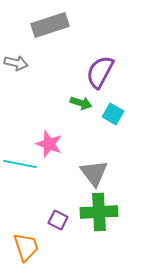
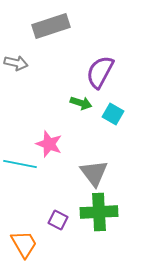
gray rectangle: moved 1 px right, 1 px down
orange trapezoid: moved 2 px left, 3 px up; rotated 12 degrees counterclockwise
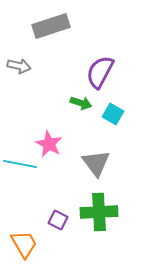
gray arrow: moved 3 px right, 3 px down
pink star: rotated 8 degrees clockwise
gray triangle: moved 2 px right, 10 px up
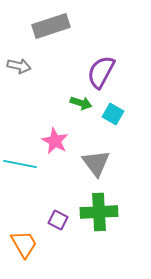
purple semicircle: moved 1 px right
pink star: moved 6 px right, 3 px up
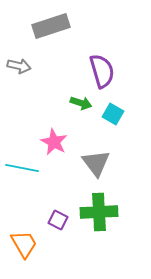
purple semicircle: moved 1 px right, 1 px up; rotated 136 degrees clockwise
pink star: moved 1 px left, 1 px down
cyan line: moved 2 px right, 4 px down
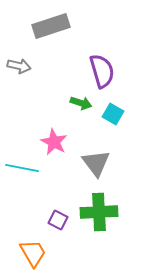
orange trapezoid: moved 9 px right, 9 px down
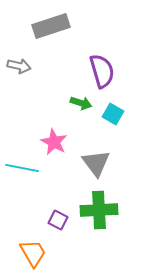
green cross: moved 2 px up
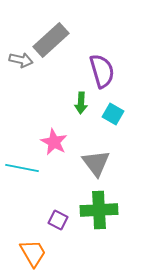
gray rectangle: moved 14 px down; rotated 24 degrees counterclockwise
gray arrow: moved 2 px right, 6 px up
green arrow: rotated 75 degrees clockwise
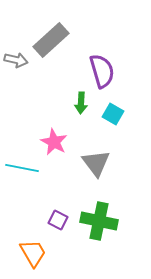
gray arrow: moved 5 px left
green cross: moved 11 px down; rotated 15 degrees clockwise
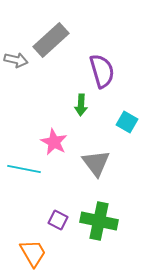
green arrow: moved 2 px down
cyan square: moved 14 px right, 8 px down
cyan line: moved 2 px right, 1 px down
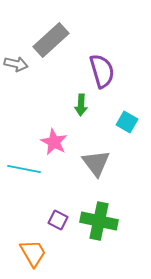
gray arrow: moved 4 px down
